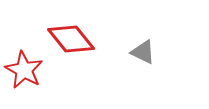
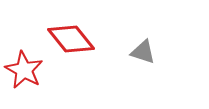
gray triangle: rotated 8 degrees counterclockwise
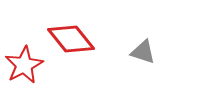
red star: moved 5 px up; rotated 15 degrees clockwise
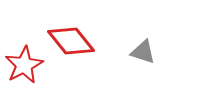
red diamond: moved 2 px down
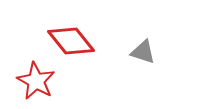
red star: moved 12 px right, 16 px down; rotated 15 degrees counterclockwise
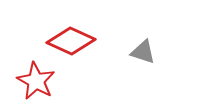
red diamond: rotated 27 degrees counterclockwise
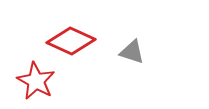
gray triangle: moved 11 px left
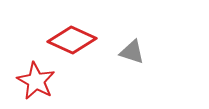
red diamond: moved 1 px right, 1 px up
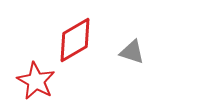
red diamond: moved 3 px right; rotated 54 degrees counterclockwise
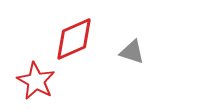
red diamond: moved 1 px left, 1 px up; rotated 6 degrees clockwise
